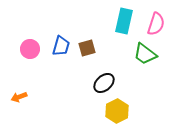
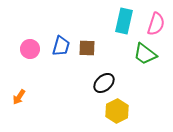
brown square: rotated 18 degrees clockwise
orange arrow: rotated 35 degrees counterclockwise
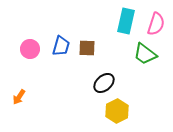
cyan rectangle: moved 2 px right
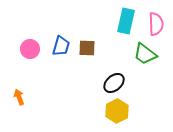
pink semicircle: rotated 20 degrees counterclockwise
black ellipse: moved 10 px right
orange arrow: rotated 126 degrees clockwise
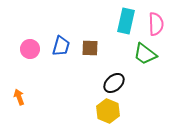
brown square: moved 3 px right
yellow hexagon: moved 9 px left; rotated 10 degrees counterclockwise
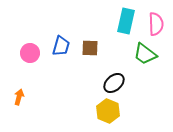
pink circle: moved 4 px down
orange arrow: rotated 35 degrees clockwise
